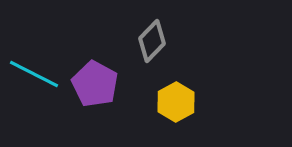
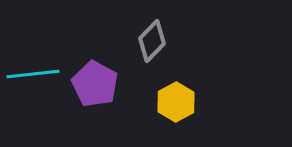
cyan line: moved 1 px left; rotated 33 degrees counterclockwise
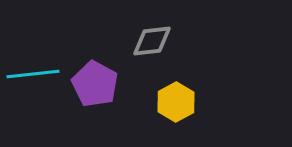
gray diamond: rotated 39 degrees clockwise
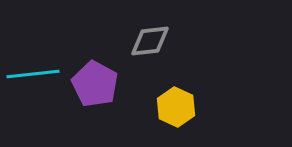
gray diamond: moved 2 px left
yellow hexagon: moved 5 px down; rotated 6 degrees counterclockwise
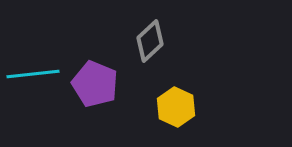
gray diamond: rotated 36 degrees counterclockwise
purple pentagon: rotated 6 degrees counterclockwise
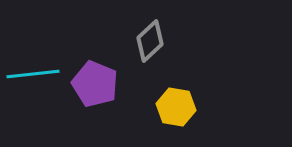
yellow hexagon: rotated 15 degrees counterclockwise
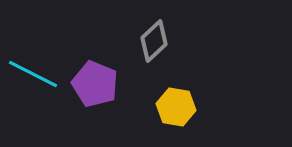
gray diamond: moved 4 px right
cyan line: rotated 33 degrees clockwise
